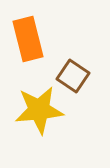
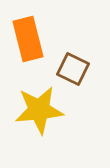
brown square: moved 7 px up; rotated 8 degrees counterclockwise
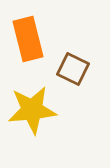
yellow star: moved 7 px left
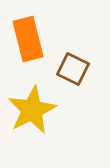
yellow star: rotated 21 degrees counterclockwise
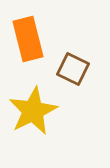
yellow star: moved 1 px right, 1 px down
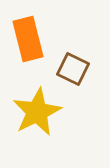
yellow star: moved 4 px right, 1 px down
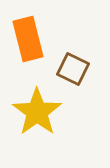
yellow star: rotated 9 degrees counterclockwise
